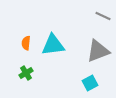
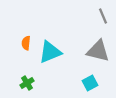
gray line: rotated 42 degrees clockwise
cyan triangle: moved 3 px left, 7 px down; rotated 15 degrees counterclockwise
gray triangle: rotated 35 degrees clockwise
green cross: moved 1 px right, 10 px down
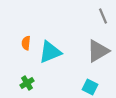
gray triangle: rotated 45 degrees counterclockwise
cyan square: moved 4 px down; rotated 35 degrees counterclockwise
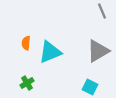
gray line: moved 1 px left, 5 px up
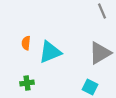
gray triangle: moved 2 px right, 2 px down
green cross: rotated 24 degrees clockwise
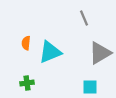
gray line: moved 18 px left, 7 px down
cyan square: rotated 28 degrees counterclockwise
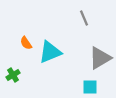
orange semicircle: rotated 40 degrees counterclockwise
gray triangle: moved 5 px down
green cross: moved 14 px left, 8 px up; rotated 24 degrees counterclockwise
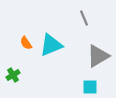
cyan triangle: moved 1 px right, 7 px up
gray triangle: moved 2 px left, 2 px up
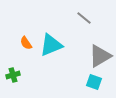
gray line: rotated 28 degrees counterclockwise
gray triangle: moved 2 px right
green cross: rotated 16 degrees clockwise
cyan square: moved 4 px right, 5 px up; rotated 21 degrees clockwise
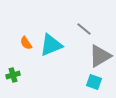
gray line: moved 11 px down
